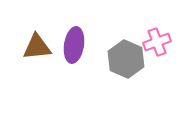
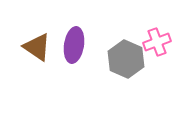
brown triangle: rotated 40 degrees clockwise
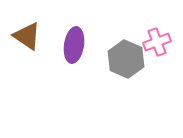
brown triangle: moved 10 px left, 11 px up
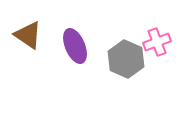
brown triangle: moved 1 px right, 1 px up
purple ellipse: moved 1 px right, 1 px down; rotated 32 degrees counterclockwise
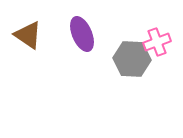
purple ellipse: moved 7 px right, 12 px up
gray hexagon: moved 6 px right; rotated 21 degrees counterclockwise
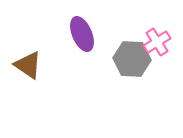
brown triangle: moved 30 px down
pink cross: rotated 12 degrees counterclockwise
